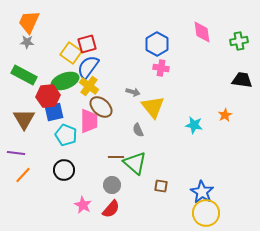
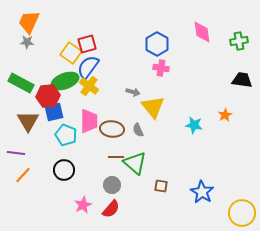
green rectangle: moved 3 px left, 8 px down
brown ellipse: moved 11 px right, 22 px down; rotated 35 degrees counterclockwise
brown triangle: moved 4 px right, 2 px down
pink star: rotated 18 degrees clockwise
yellow circle: moved 36 px right
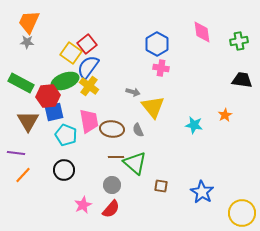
red square: rotated 24 degrees counterclockwise
pink trapezoid: rotated 10 degrees counterclockwise
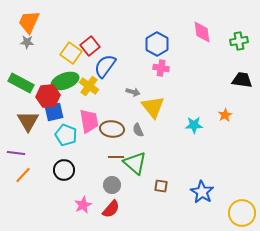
red square: moved 3 px right, 2 px down
blue semicircle: moved 17 px right, 1 px up
cyan star: rotated 12 degrees counterclockwise
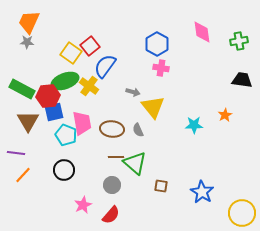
green rectangle: moved 1 px right, 6 px down
pink trapezoid: moved 7 px left, 2 px down
red semicircle: moved 6 px down
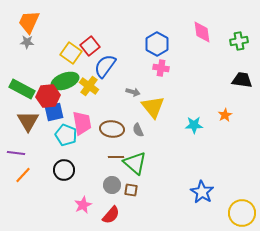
brown square: moved 30 px left, 4 px down
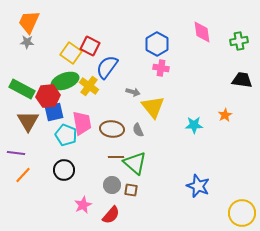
red square: rotated 24 degrees counterclockwise
blue semicircle: moved 2 px right, 1 px down
blue star: moved 4 px left, 6 px up; rotated 10 degrees counterclockwise
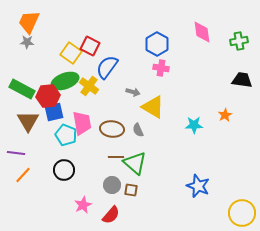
yellow triangle: rotated 20 degrees counterclockwise
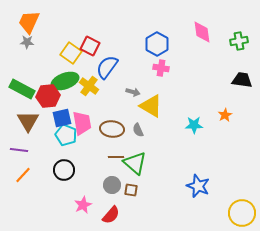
yellow triangle: moved 2 px left, 1 px up
blue square: moved 8 px right, 6 px down
purple line: moved 3 px right, 3 px up
